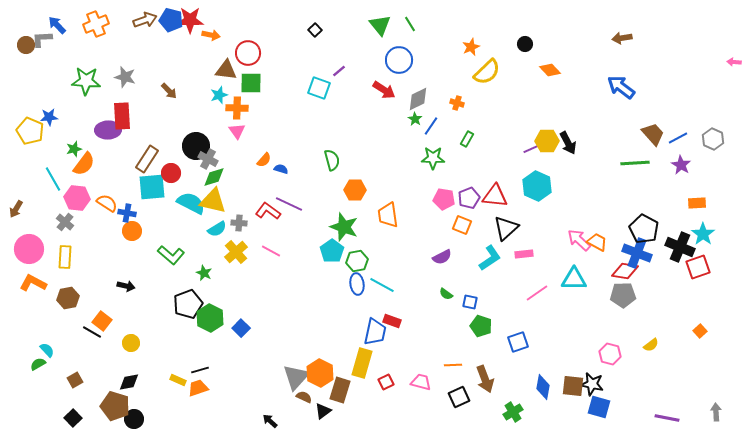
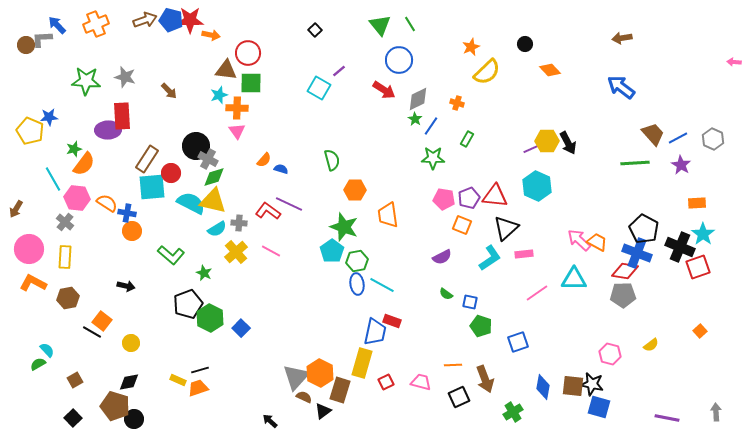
cyan square at (319, 88): rotated 10 degrees clockwise
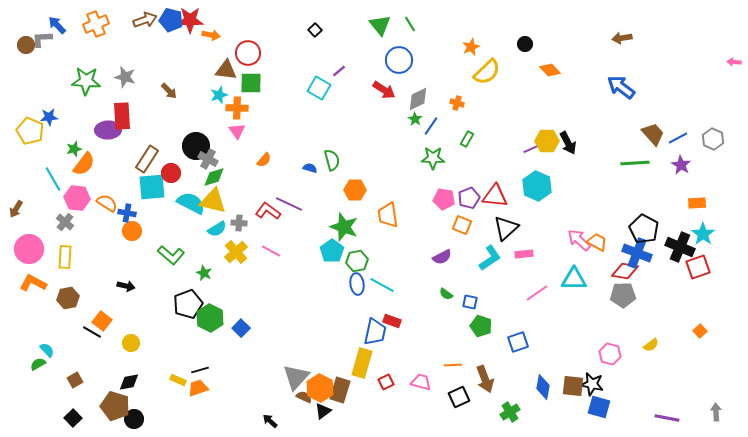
blue semicircle at (281, 169): moved 29 px right, 1 px up
orange hexagon at (320, 373): moved 15 px down
green cross at (513, 412): moved 3 px left
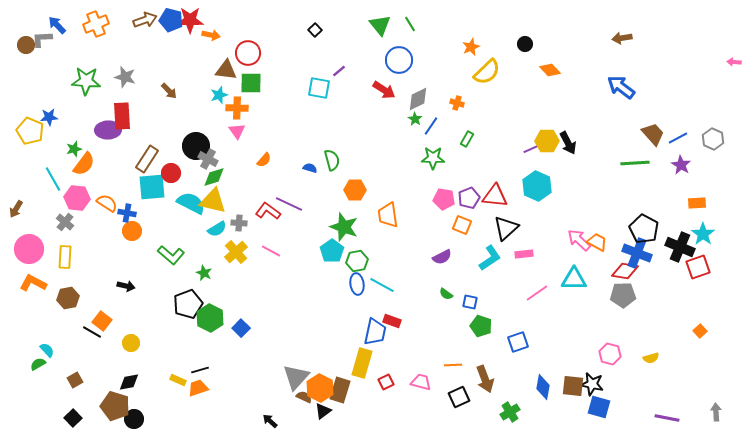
cyan square at (319, 88): rotated 20 degrees counterclockwise
yellow semicircle at (651, 345): moved 13 px down; rotated 21 degrees clockwise
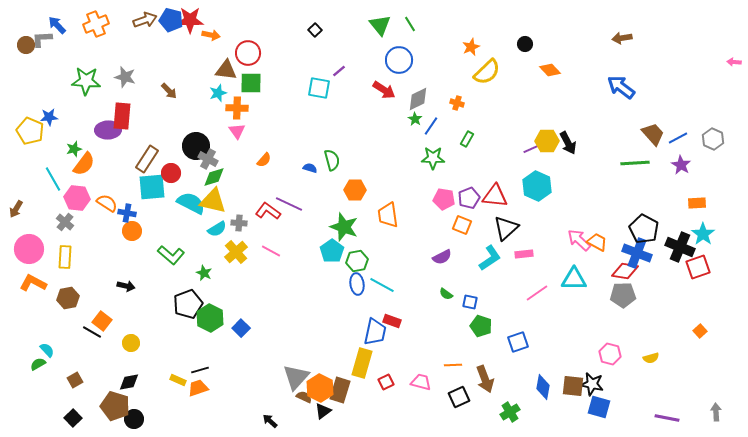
cyan star at (219, 95): moved 1 px left, 2 px up
red rectangle at (122, 116): rotated 8 degrees clockwise
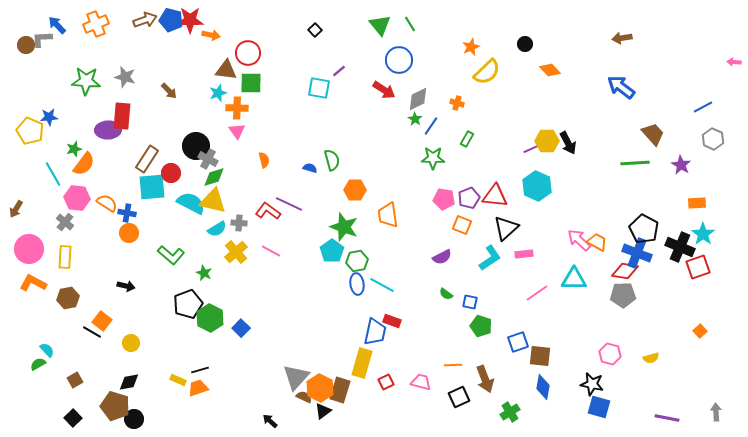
blue line at (678, 138): moved 25 px right, 31 px up
orange semicircle at (264, 160): rotated 56 degrees counterclockwise
cyan line at (53, 179): moved 5 px up
orange circle at (132, 231): moved 3 px left, 2 px down
brown square at (573, 386): moved 33 px left, 30 px up
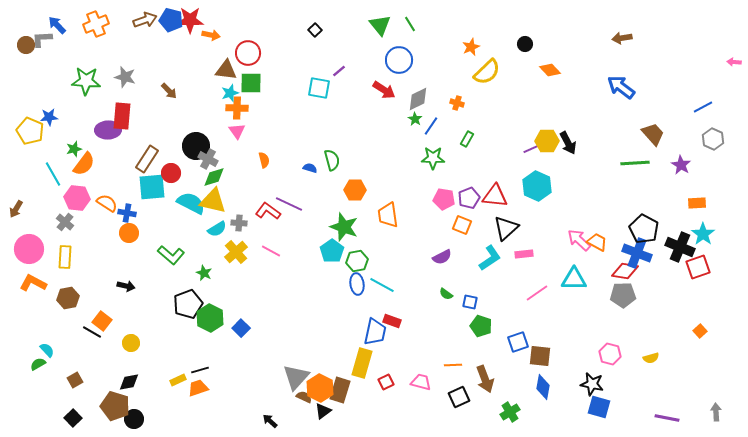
cyan star at (218, 93): moved 12 px right
yellow rectangle at (178, 380): rotated 49 degrees counterclockwise
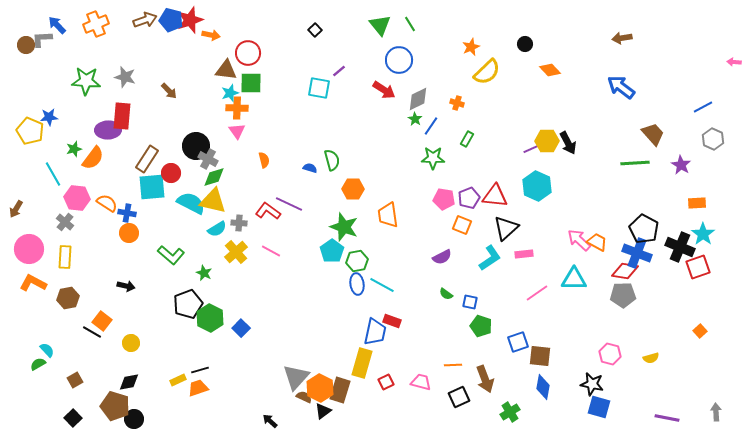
red star at (190, 20): rotated 20 degrees counterclockwise
orange semicircle at (84, 164): moved 9 px right, 6 px up
orange hexagon at (355, 190): moved 2 px left, 1 px up
